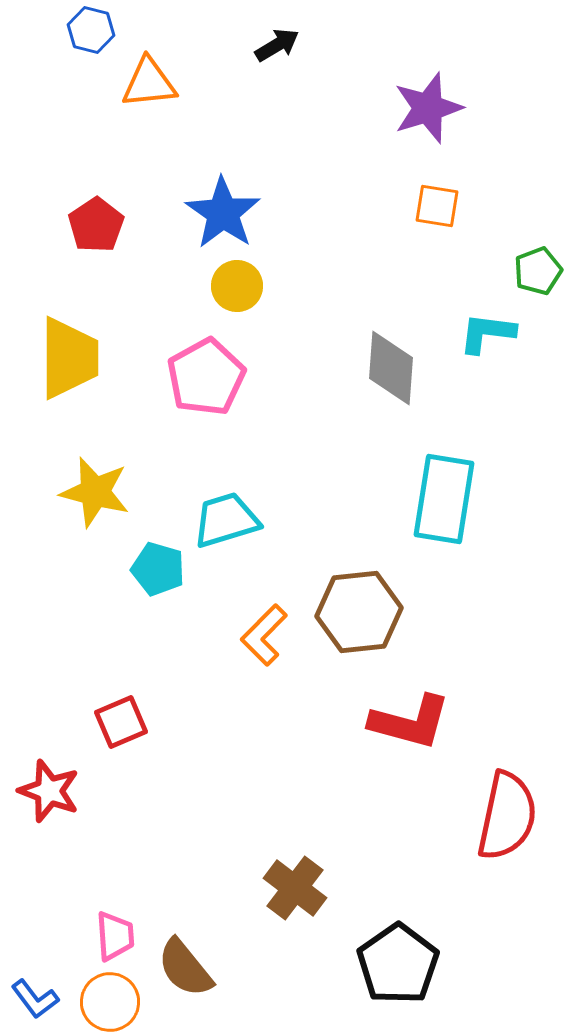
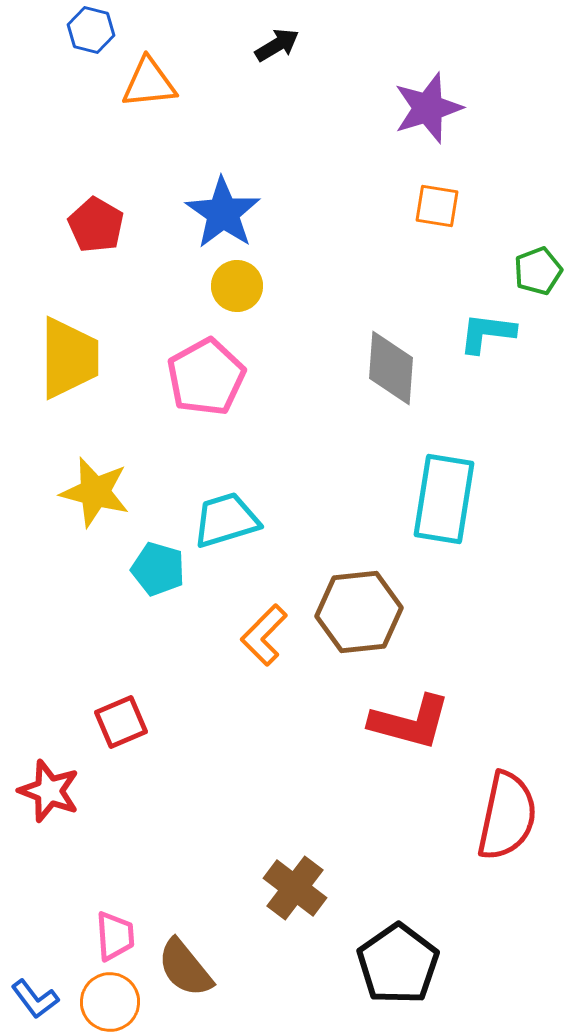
red pentagon: rotated 8 degrees counterclockwise
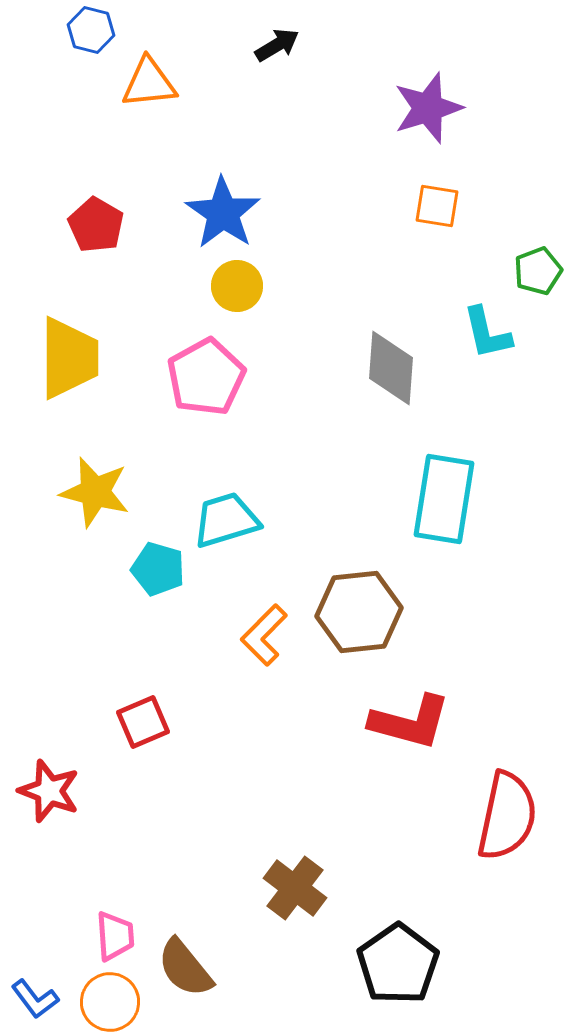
cyan L-shape: rotated 110 degrees counterclockwise
red square: moved 22 px right
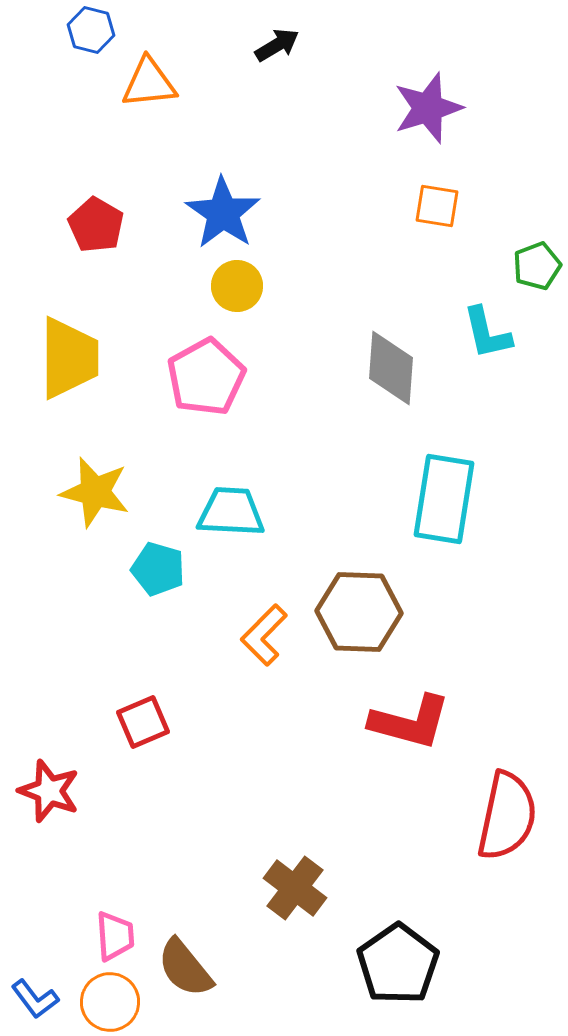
green pentagon: moved 1 px left, 5 px up
cyan trapezoid: moved 5 px right, 8 px up; rotated 20 degrees clockwise
brown hexagon: rotated 8 degrees clockwise
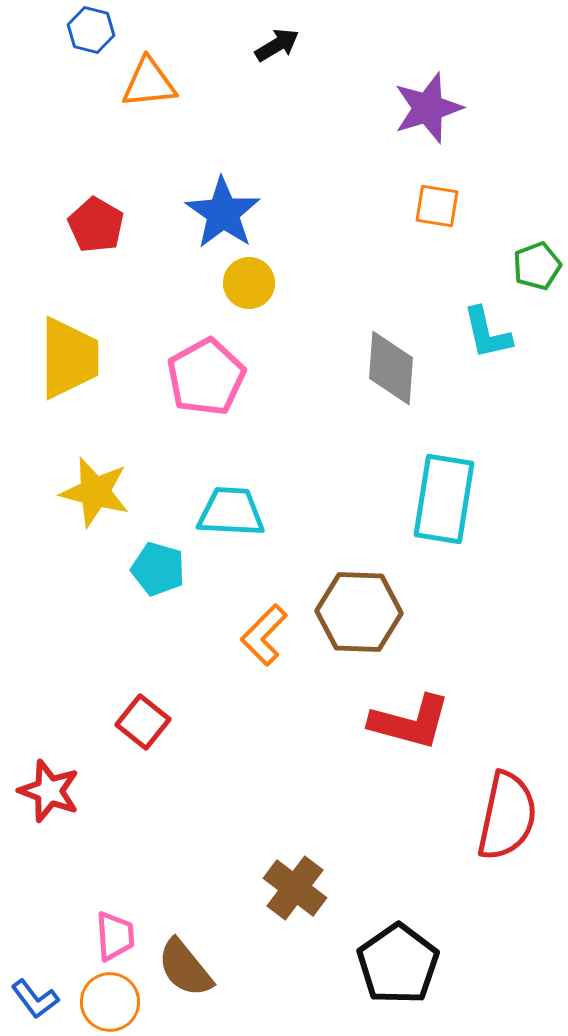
yellow circle: moved 12 px right, 3 px up
red square: rotated 28 degrees counterclockwise
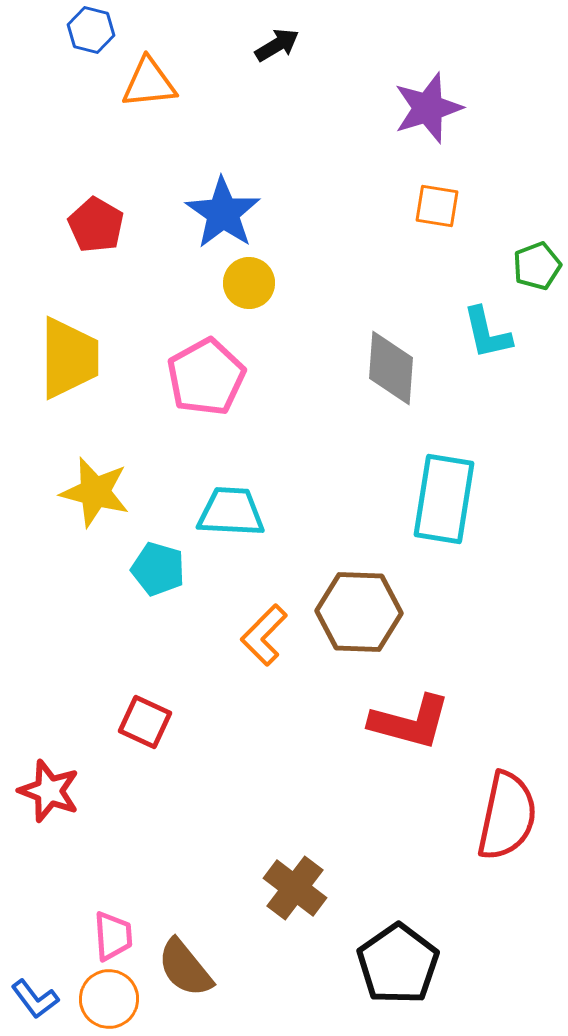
red square: moved 2 px right; rotated 14 degrees counterclockwise
pink trapezoid: moved 2 px left
orange circle: moved 1 px left, 3 px up
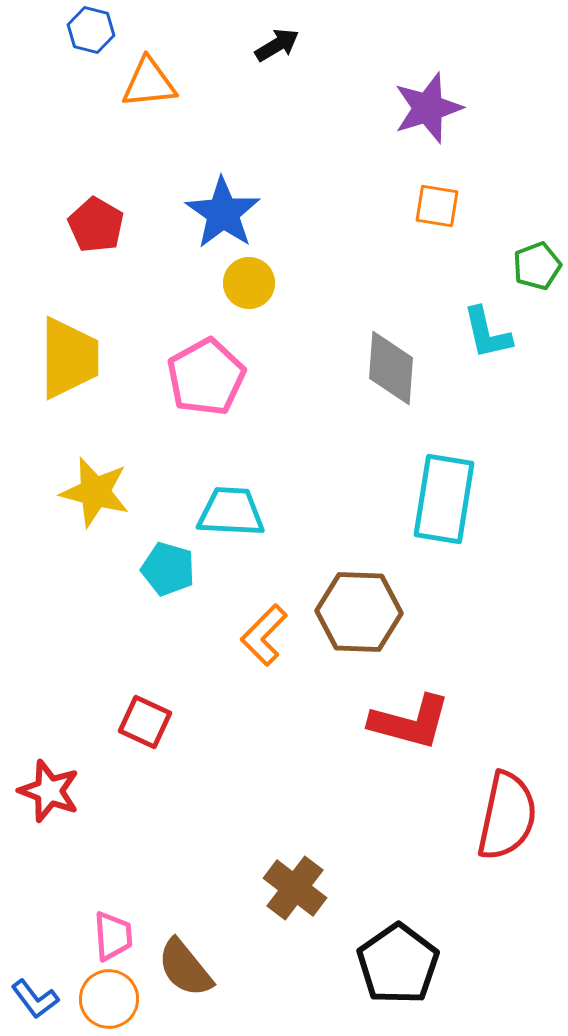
cyan pentagon: moved 10 px right
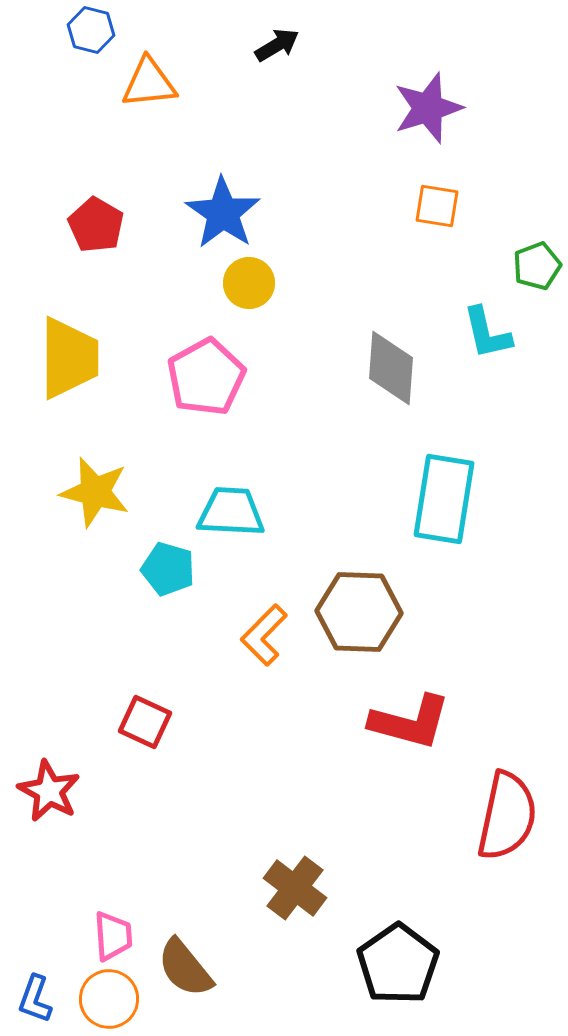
red star: rotated 8 degrees clockwise
blue L-shape: rotated 57 degrees clockwise
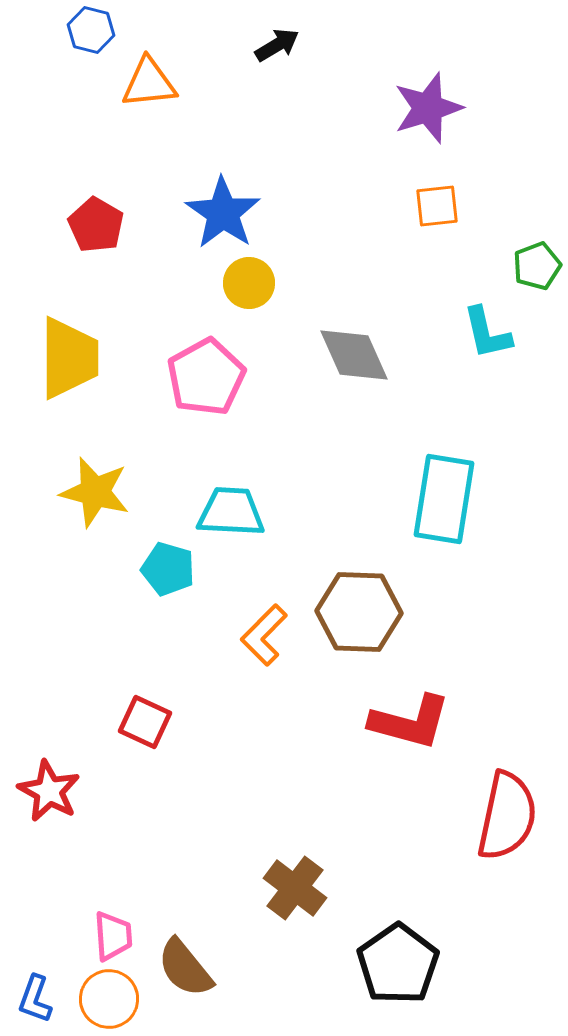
orange square: rotated 15 degrees counterclockwise
gray diamond: moved 37 px left, 13 px up; rotated 28 degrees counterclockwise
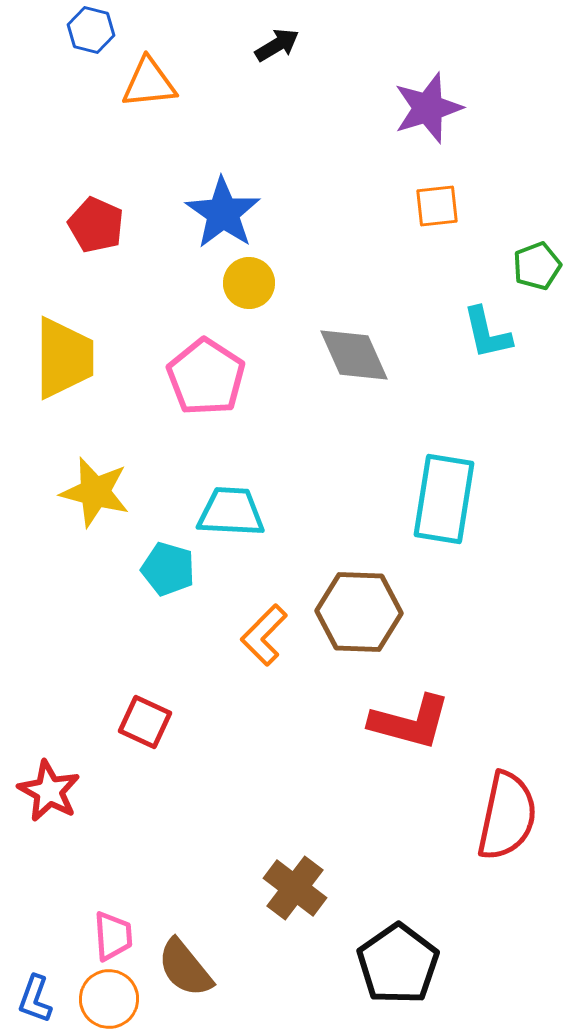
red pentagon: rotated 6 degrees counterclockwise
yellow trapezoid: moved 5 px left
pink pentagon: rotated 10 degrees counterclockwise
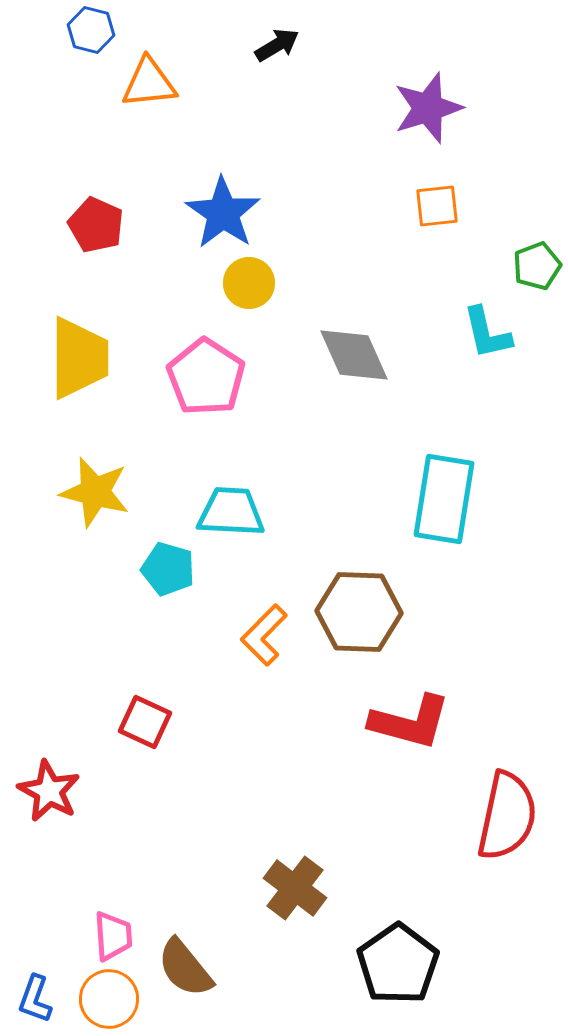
yellow trapezoid: moved 15 px right
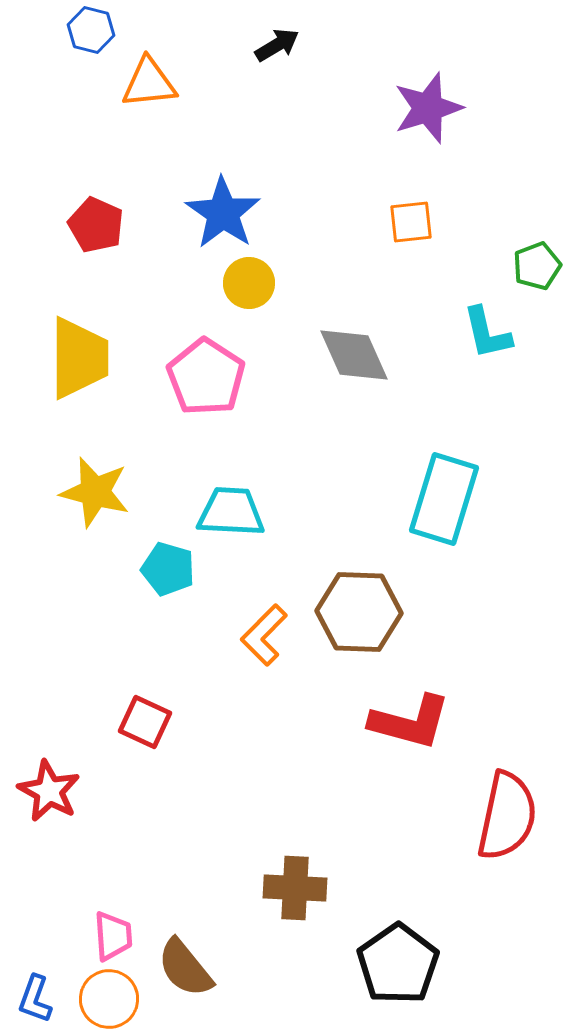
orange square: moved 26 px left, 16 px down
cyan rectangle: rotated 8 degrees clockwise
brown cross: rotated 34 degrees counterclockwise
